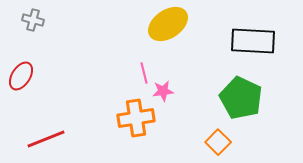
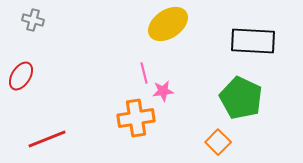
red line: moved 1 px right
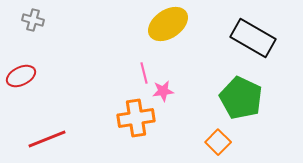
black rectangle: moved 3 px up; rotated 27 degrees clockwise
red ellipse: rotated 32 degrees clockwise
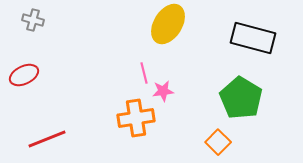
yellow ellipse: rotated 24 degrees counterclockwise
black rectangle: rotated 15 degrees counterclockwise
red ellipse: moved 3 px right, 1 px up
green pentagon: rotated 6 degrees clockwise
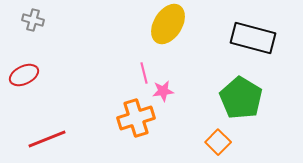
orange cross: rotated 9 degrees counterclockwise
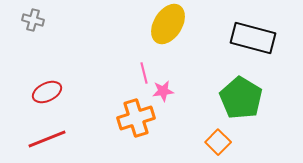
red ellipse: moved 23 px right, 17 px down
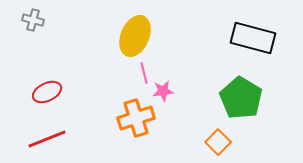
yellow ellipse: moved 33 px left, 12 px down; rotated 9 degrees counterclockwise
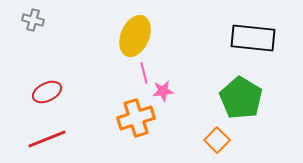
black rectangle: rotated 9 degrees counterclockwise
orange square: moved 1 px left, 2 px up
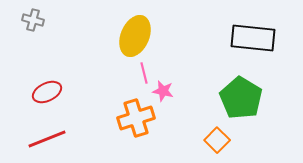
pink star: rotated 20 degrees clockwise
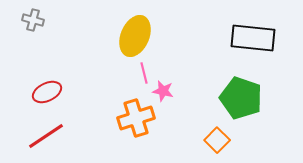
green pentagon: rotated 12 degrees counterclockwise
red line: moved 1 px left, 3 px up; rotated 12 degrees counterclockwise
